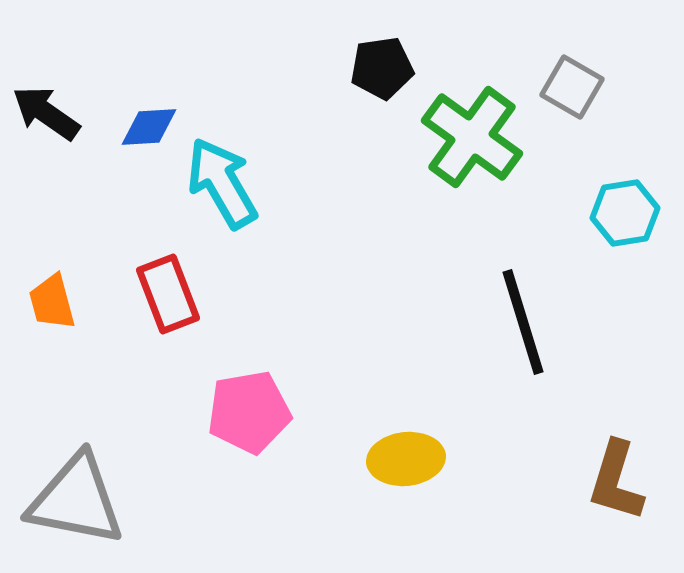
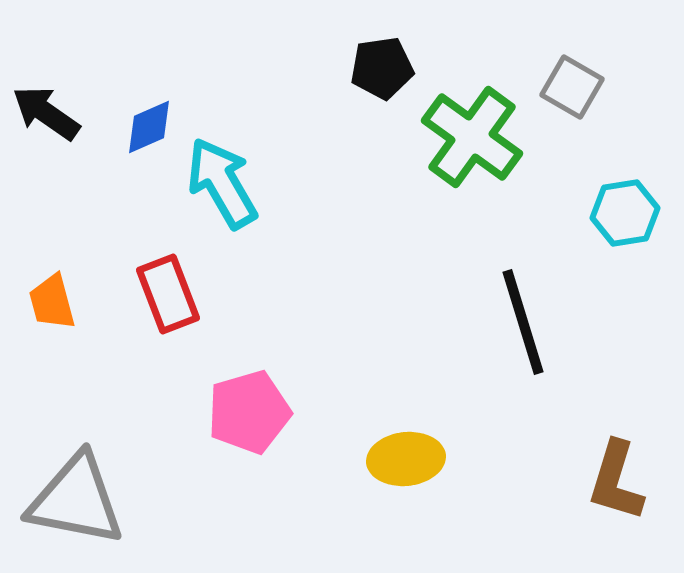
blue diamond: rotated 20 degrees counterclockwise
pink pentagon: rotated 6 degrees counterclockwise
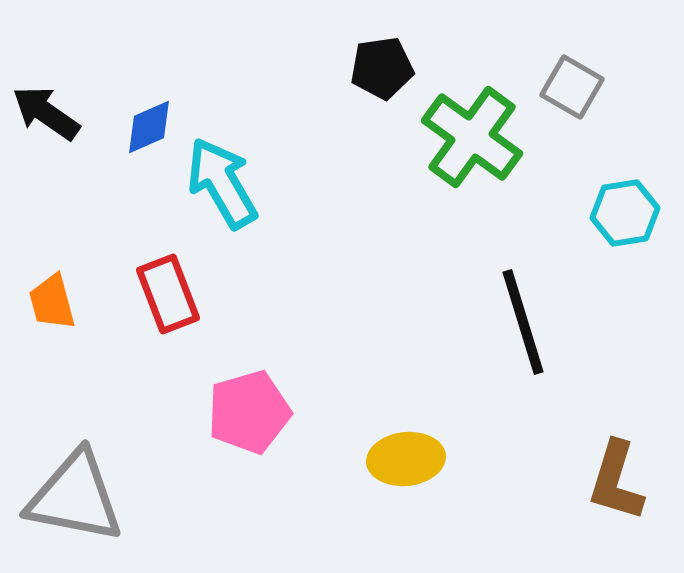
gray triangle: moved 1 px left, 3 px up
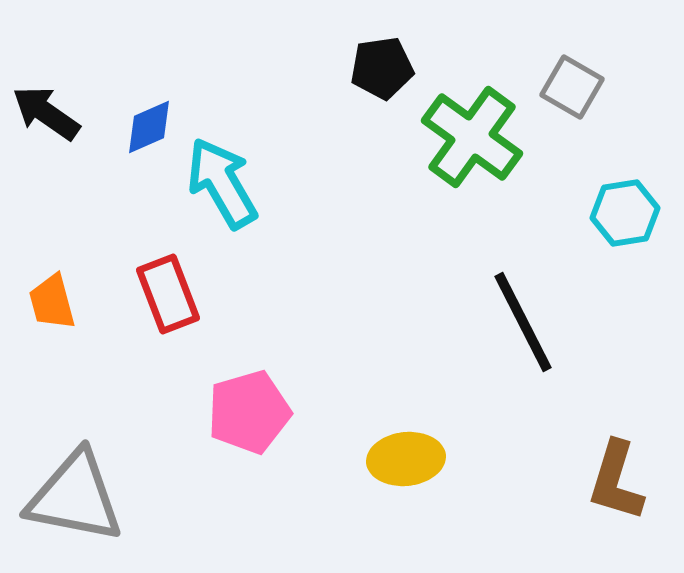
black line: rotated 10 degrees counterclockwise
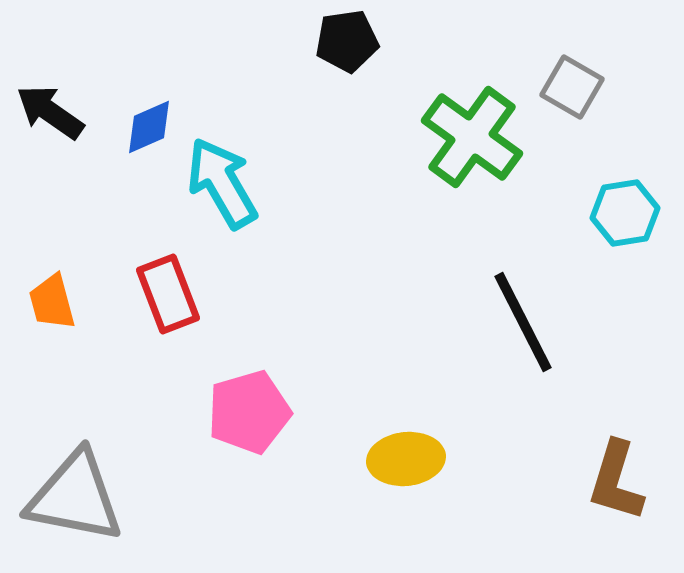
black pentagon: moved 35 px left, 27 px up
black arrow: moved 4 px right, 1 px up
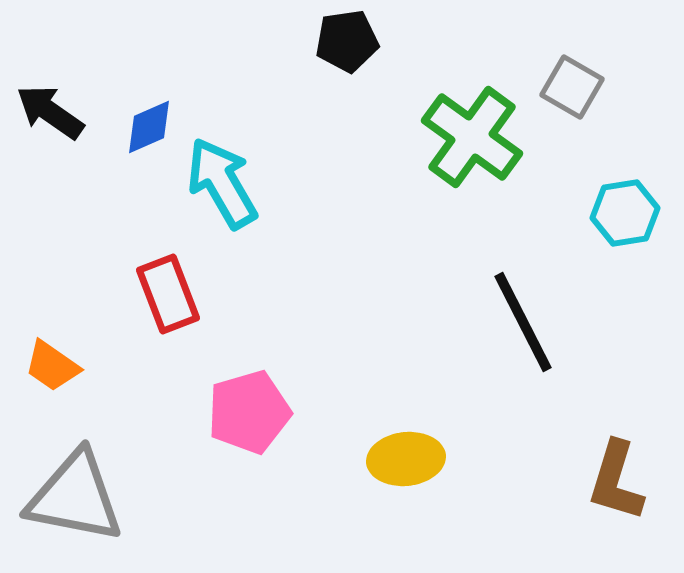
orange trapezoid: moved 64 px down; rotated 40 degrees counterclockwise
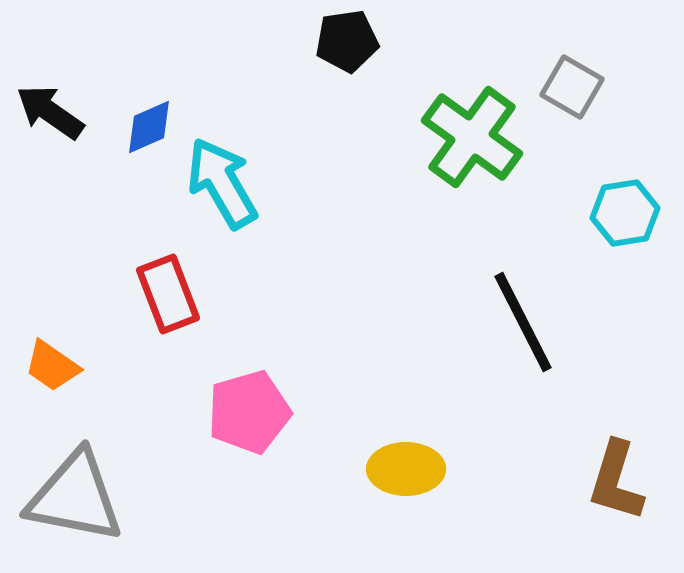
yellow ellipse: moved 10 px down; rotated 6 degrees clockwise
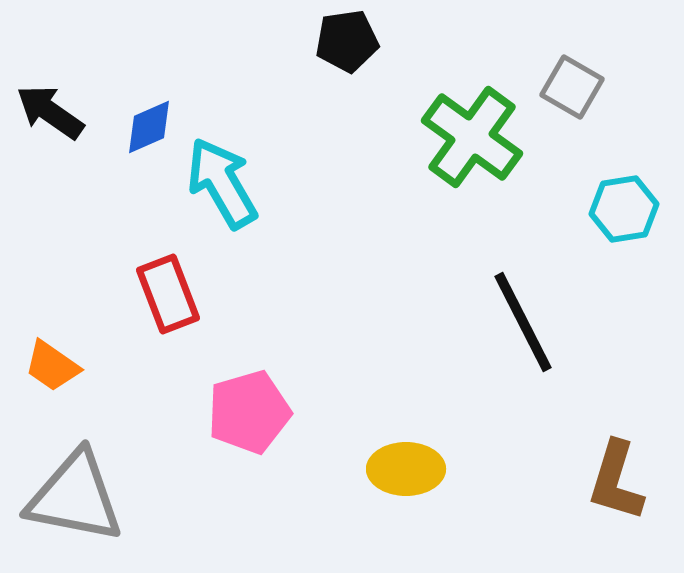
cyan hexagon: moved 1 px left, 4 px up
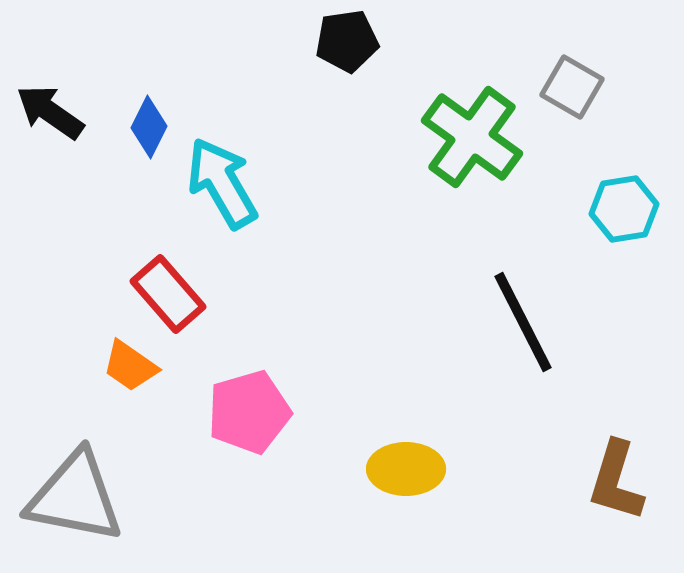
blue diamond: rotated 40 degrees counterclockwise
red rectangle: rotated 20 degrees counterclockwise
orange trapezoid: moved 78 px right
